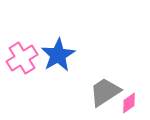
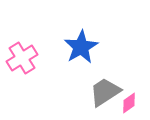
blue star: moved 23 px right, 8 px up
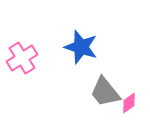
blue star: rotated 24 degrees counterclockwise
gray trapezoid: rotated 96 degrees counterclockwise
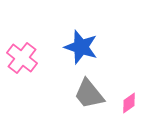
pink cross: rotated 20 degrees counterclockwise
gray trapezoid: moved 16 px left, 2 px down
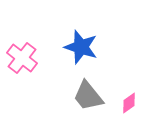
gray trapezoid: moved 1 px left, 2 px down
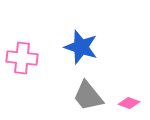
pink cross: rotated 32 degrees counterclockwise
pink diamond: rotated 55 degrees clockwise
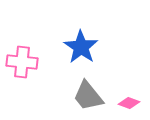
blue star: rotated 16 degrees clockwise
pink cross: moved 4 px down
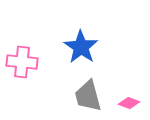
gray trapezoid: rotated 24 degrees clockwise
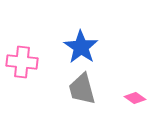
gray trapezoid: moved 6 px left, 7 px up
pink diamond: moved 6 px right, 5 px up; rotated 15 degrees clockwise
